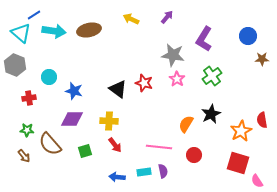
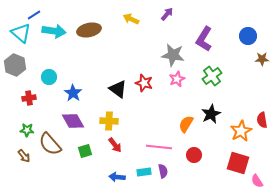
purple arrow: moved 3 px up
pink star: rotated 14 degrees clockwise
blue star: moved 1 px left, 2 px down; rotated 18 degrees clockwise
purple diamond: moved 1 px right, 2 px down; rotated 60 degrees clockwise
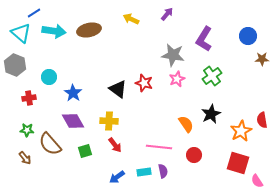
blue line: moved 2 px up
orange semicircle: rotated 114 degrees clockwise
brown arrow: moved 1 px right, 2 px down
blue arrow: rotated 42 degrees counterclockwise
